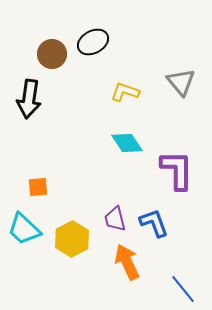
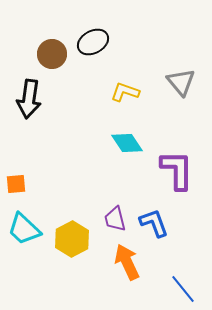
orange square: moved 22 px left, 3 px up
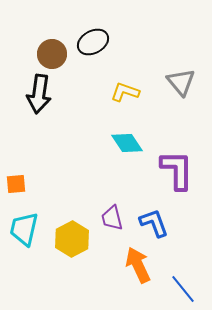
black arrow: moved 10 px right, 5 px up
purple trapezoid: moved 3 px left, 1 px up
cyan trapezoid: rotated 60 degrees clockwise
orange arrow: moved 11 px right, 3 px down
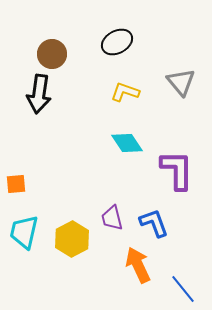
black ellipse: moved 24 px right
cyan trapezoid: moved 3 px down
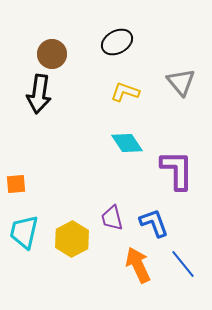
blue line: moved 25 px up
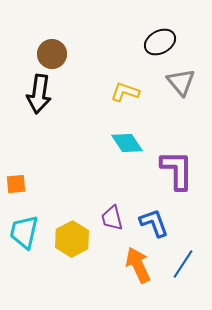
black ellipse: moved 43 px right
blue line: rotated 72 degrees clockwise
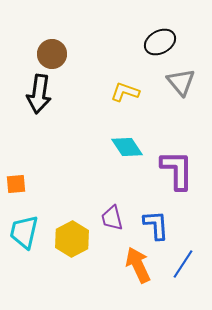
cyan diamond: moved 4 px down
blue L-shape: moved 2 px right, 2 px down; rotated 16 degrees clockwise
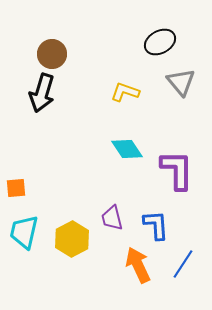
black arrow: moved 3 px right, 1 px up; rotated 9 degrees clockwise
cyan diamond: moved 2 px down
orange square: moved 4 px down
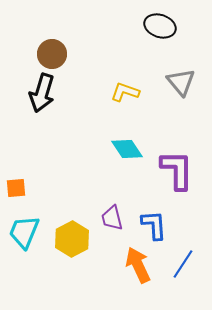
black ellipse: moved 16 px up; rotated 48 degrees clockwise
blue L-shape: moved 2 px left
cyan trapezoid: rotated 9 degrees clockwise
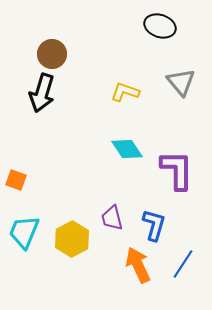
orange square: moved 8 px up; rotated 25 degrees clockwise
blue L-shape: rotated 20 degrees clockwise
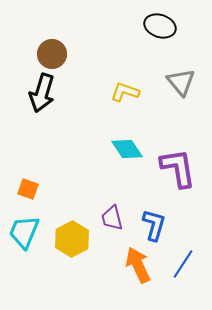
purple L-shape: moved 1 px right, 2 px up; rotated 9 degrees counterclockwise
orange square: moved 12 px right, 9 px down
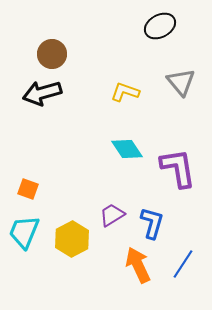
black ellipse: rotated 48 degrees counterclockwise
black arrow: rotated 57 degrees clockwise
purple trapezoid: moved 3 px up; rotated 72 degrees clockwise
blue L-shape: moved 2 px left, 2 px up
